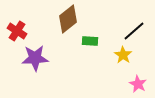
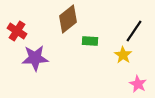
black line: rotated 15 degrees counterclockwise
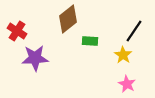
pink star: moved 11 px left
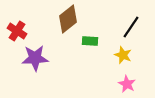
black line: moved 3 px left, 4 px up
yellow star: rotated 12 degrees counterclockwise
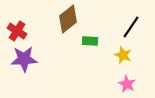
purple star: moved 11 px left, 1 px down
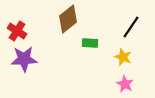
green rectangle: moved 2 px down
yellow star: moved 2 px down
pink star: moved 2 px left
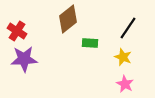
black line: moved 3 px left, 1 px down
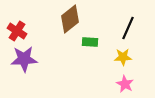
brown diamond: moved 2 px right
black line: rotated 10 degrees counterclockwise
green rectangle: moved 1 px up
yellow star: rotated 24 degrees counterclockwise
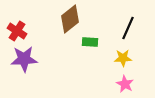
yellow star: moved 1 px down
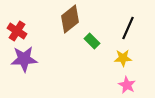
green rectangle: moved 2 px right, 1 px up; rotated 42 degrees clockwise
pink star: moved 2 px right, 1 px down
